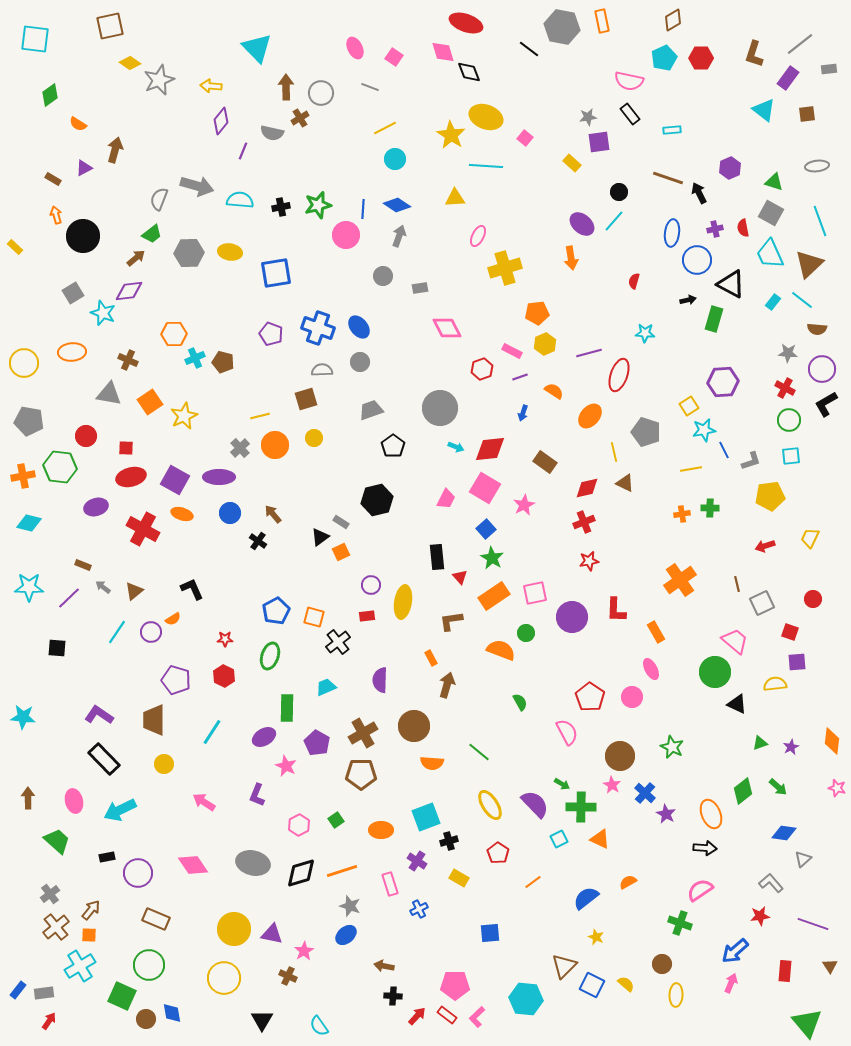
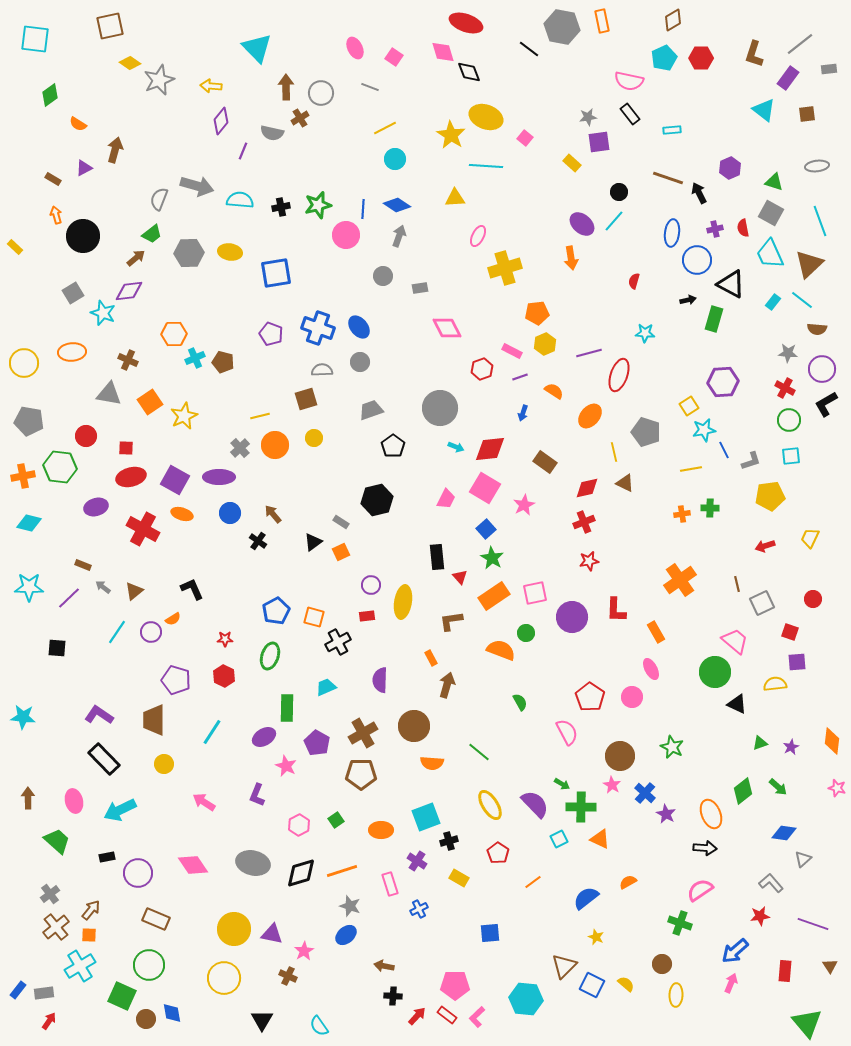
black triangle at (320, 537): moved 7 px left, 5 px down
black cross at (338, 642): rotated 10 degrees clockwise
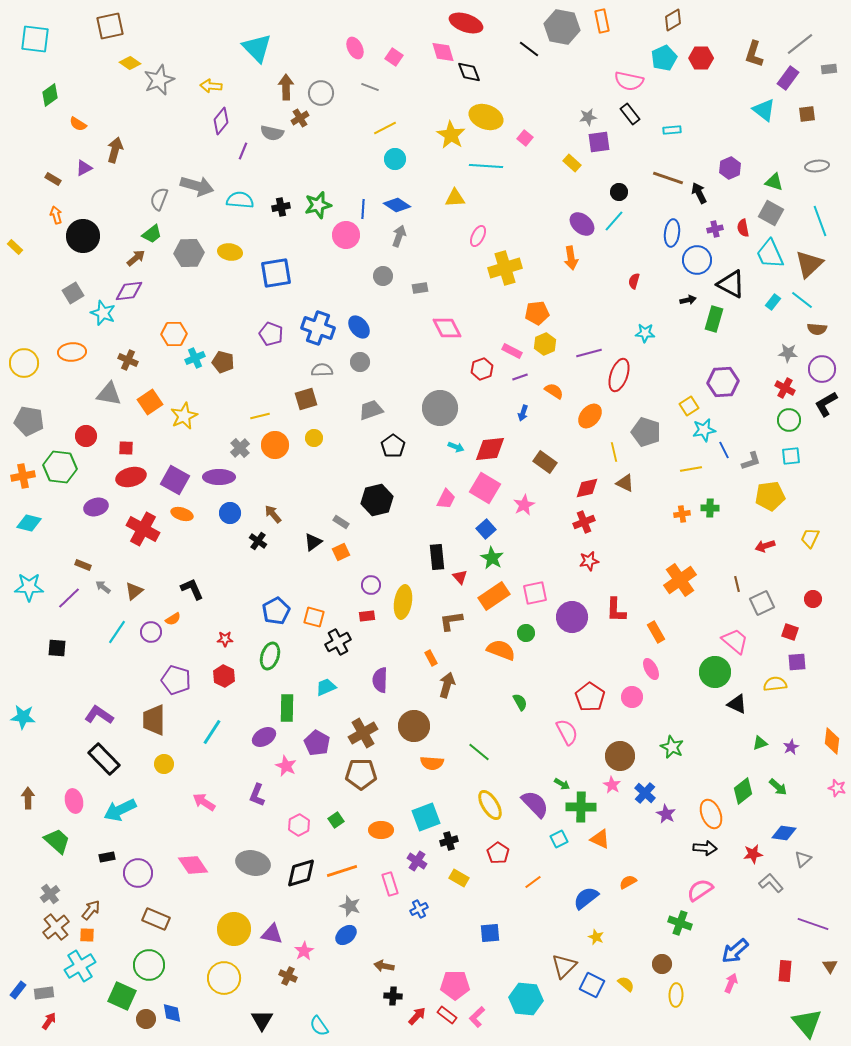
red star at (760, 916): moved 7 px left, 62 px up
orange square at (89, 935): moved 2 px left
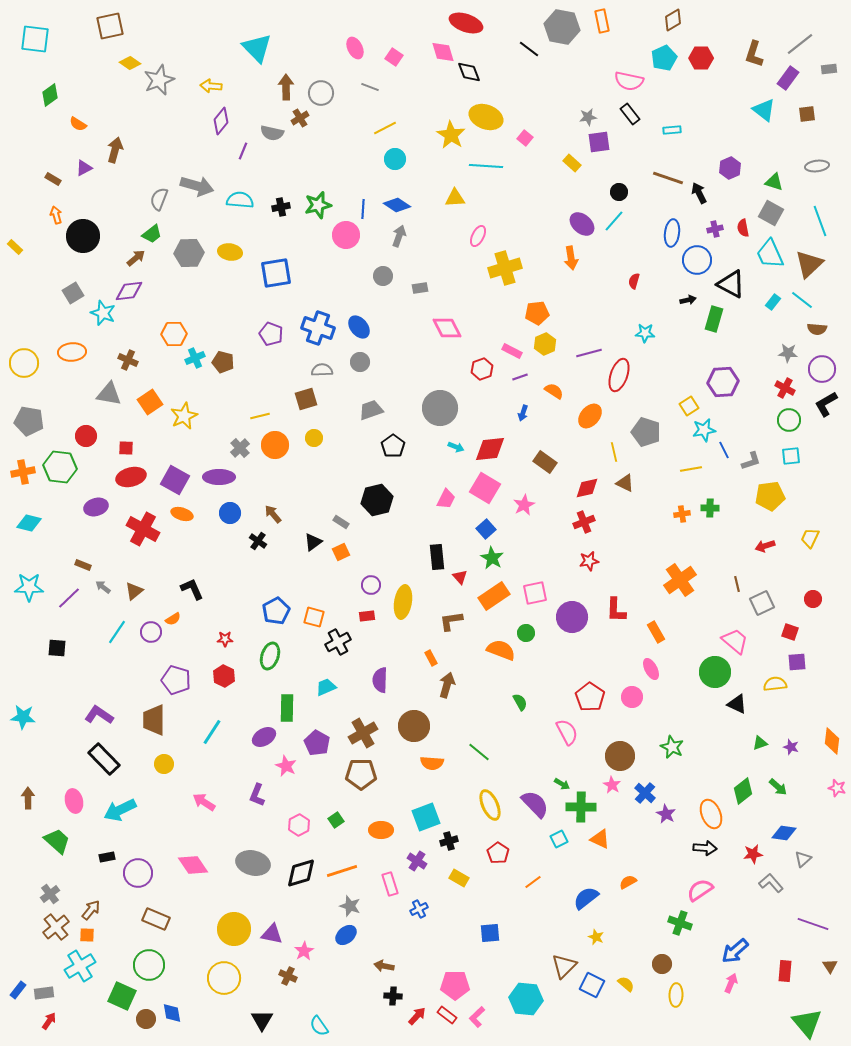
orange cross at (23, 476): moved 4 px up
purple star at (791, 747): rotated 28 degrees counterclockwise
yellow ellipse at (490, 805): rotated 8 degrees clockwise
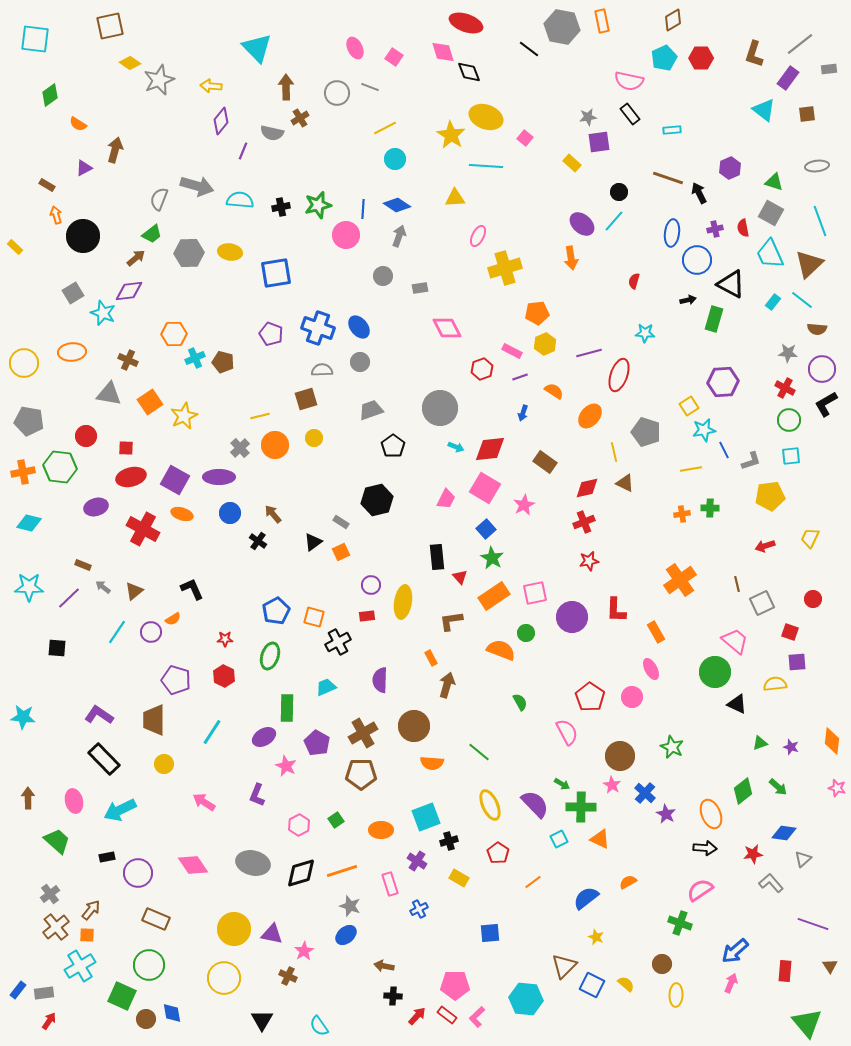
gray circle at (321, 93): moved 16 px right
brown rectangle at (53, 179): moved 6 px left, 6 px down
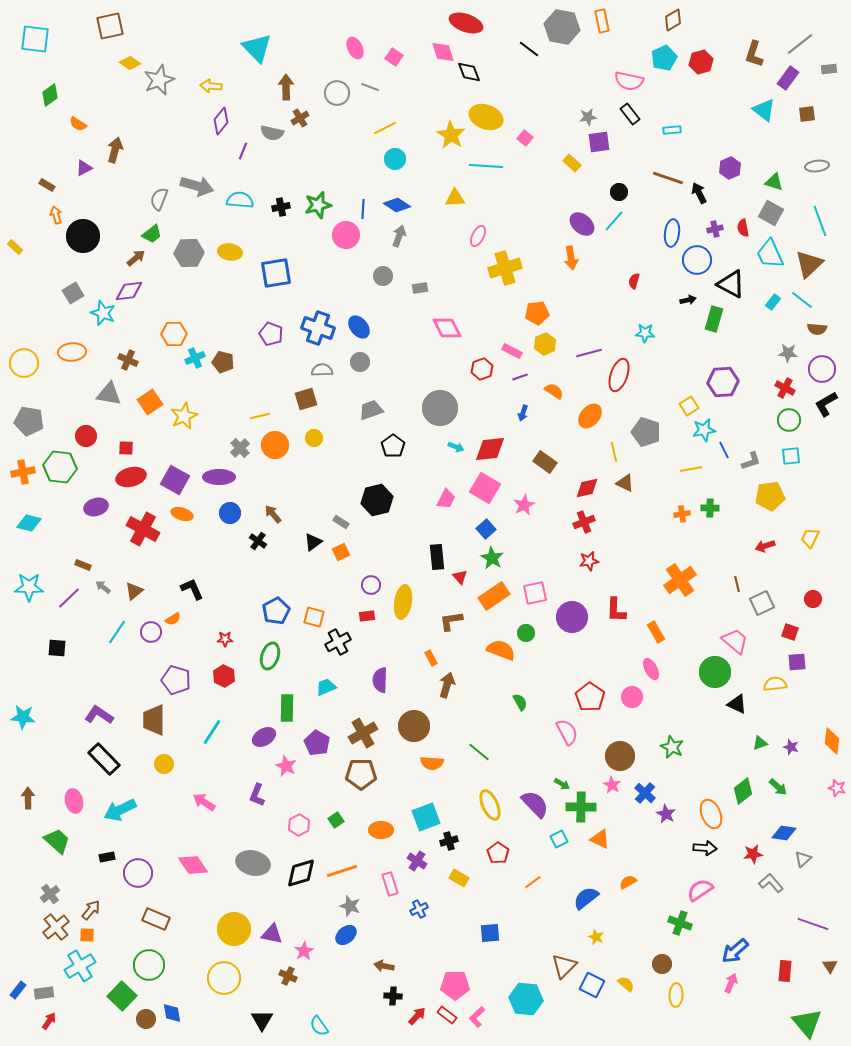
red hexagon at (701, 58): moved 4 px down; rotated 15 degrees counterclockwise
green square at (122, 996): rotated 20 degrees clockwise
